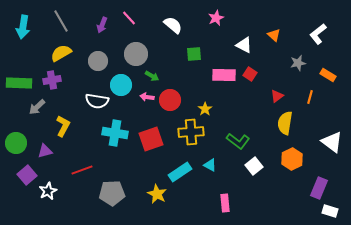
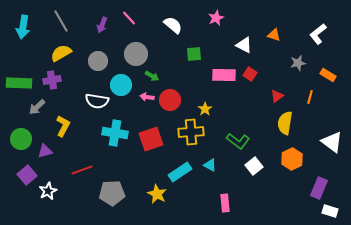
orange triangle at (274, 35): rotated 24 degrees counterclockwise
green circle at (16, 143): moved 5 px right, 4 px up
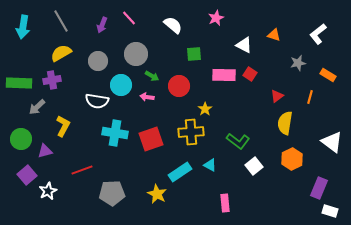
red circle at (170, 100): moved 9 px right, 14 px up
